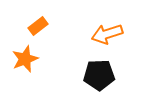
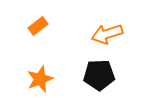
orange star: moved 15 px right, 20 px down
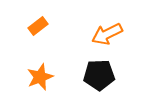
orange arrow: rotated 8 degrees counterclockwise
orange star: moved 2 px up
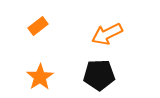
orange star: rotated 12 degrees counterclockwise
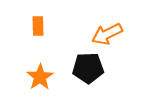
orange rectangle: rotated 54 degrees counterclockwise
black pentagon: moved 11 px left, 7 px up
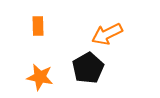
black pentagon: rotated 28 degrees counterclockwise
orange star: rotated 28 degrees counterclockwise
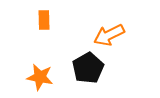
orange rectangle: moved 6 px right, 6 px up
orange arrow: moved 2 px right, 1 px down
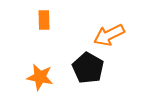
black pentagon: rotated 12 degrees counterclockwise
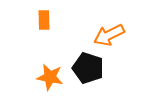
black pentagon: rotated 12 degrees counterclockwise
orange star: moved 10 px right
